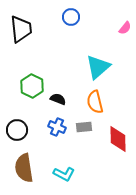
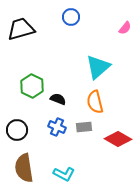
black trapezoid: rotated 100 degrees counterclockwise
red diamond: rotated 60 degrees counterclockwise
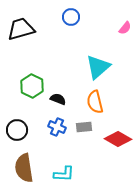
cyan L-shape: rotated 25 degrees counterclockwise
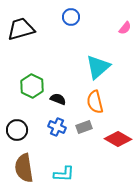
gray rectangle: rotated 14 degrees counterclockwise
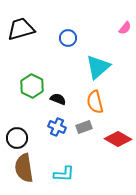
blue circle: moved 3 px left, 21 px down
black circle: moved 8 px down
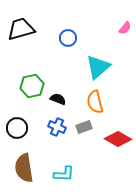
green hexagon: rotated 20 degrees clockwise
black circle: moved 10 px up
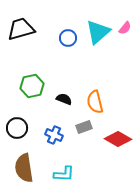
cyan triangle: moved 35 px up
black semicircle: moved 6 px right
blue cross: moved 3 px left, 8 px down
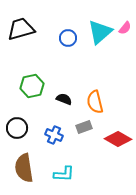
cyan triangle: moved 2 px right
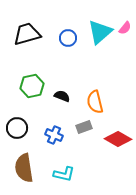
black trapezoid: moved 6 px right, 5 px down
black semicircle: moved 2 px left, 3 px up
cyan L-shape: rotated 10 degrees clockwise
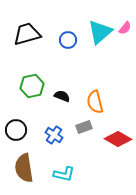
blue circle: moved 2 px down
black circle: moved 1 px left, 2 px down
blue cross: rotated 12 degrees clockwise
